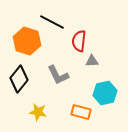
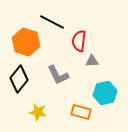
orange hexagon: moved 1 px left, 1 px down
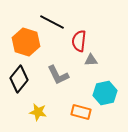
gray triangle: moved 1 px left, 1 px up
